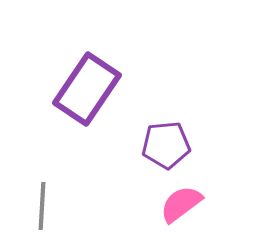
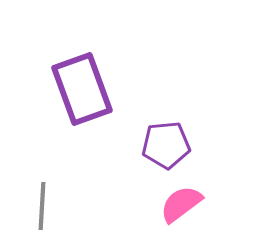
purple rectangle: moved 5 px left; rotated 54 degrees counterclockwise
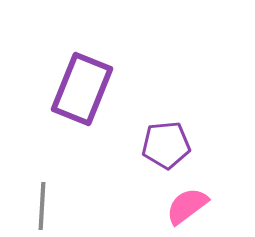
purple rectangle: rotated 42 degrees clockwise
pink semicircle: moved 6 px right, 2 px down
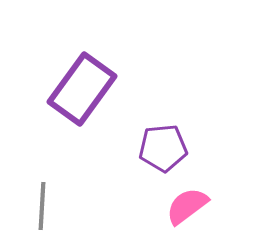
purple rectangle: rotated 14 degrees clockwise
purple pentagon: moved 3 px left, 3 px down
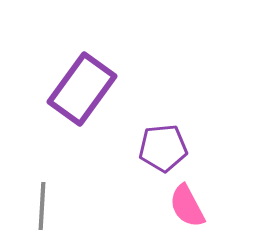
pink semicircle: rotated 81 degrees counterclockwise
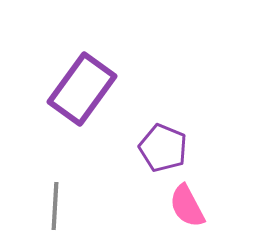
purple pentagon: rotated 27 degrees clockwise
gray line: moved 13 px right
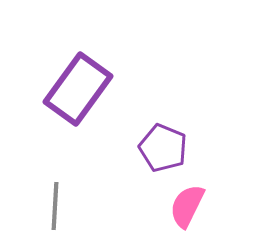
purple rectangle: moved 4 px left
pink semicircle: rotated 54 degrees clockwise
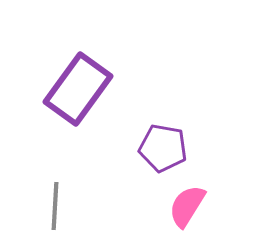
purple pentagon: rotated 12 degrees counterclockwise
pink semicircle: rotated 6 degrees clockwise
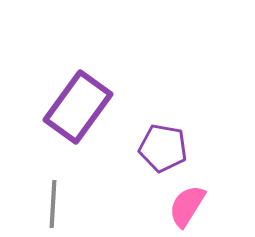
purple rectangle: moved 18 px down
gray line: moved 2 px left, 2 px up
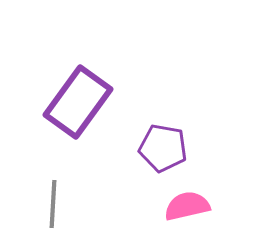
purple rectangle: moved 5 px up
pink semicircle: rotated 45 degrees clockwise
